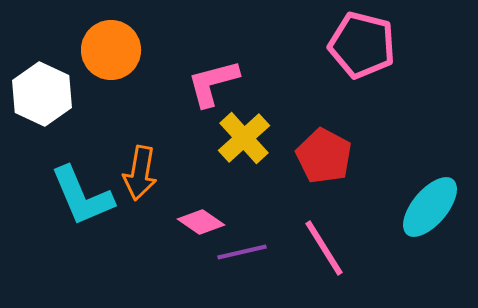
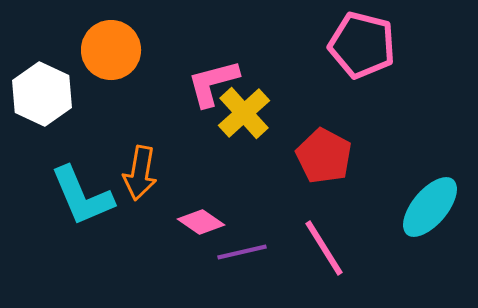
yellow cross: moved 25 px up
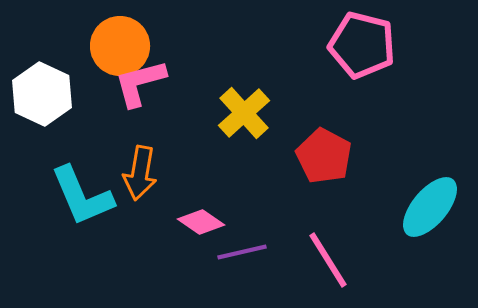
orange circle: moved 9 px right, 4 px up
pink L-shape: moved 73 px left
pink line: moved 4 px right, 12 px down
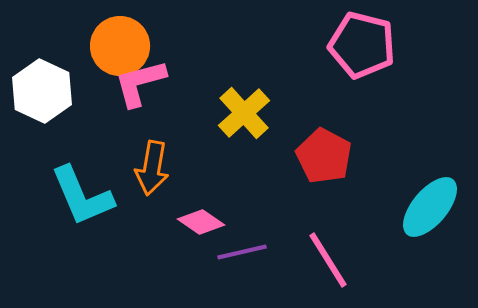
white hexagon: moved 3 px up
orange arrow: moved 12 px right, 5 px up
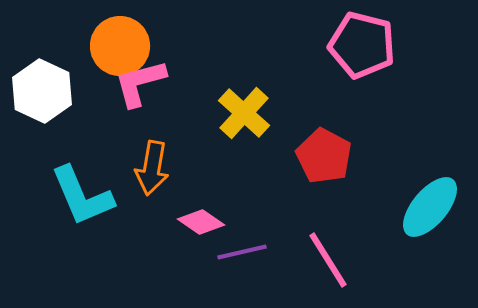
yellow cross: rotated 6 degrees counterclockwise
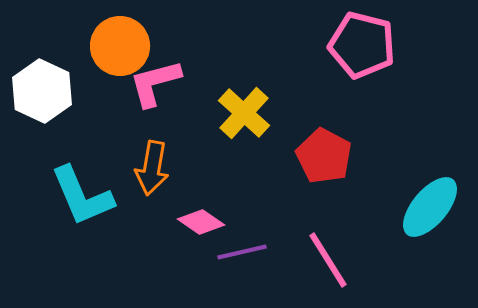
pink L-shape: moved 15 px right
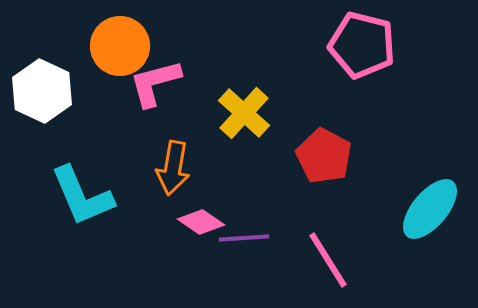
orange arrow: moved 21 px right
cyan ellipse: moved 2 px down
purple line: moved 2 px right, 14 px up; rotated 9 degrees clockwise
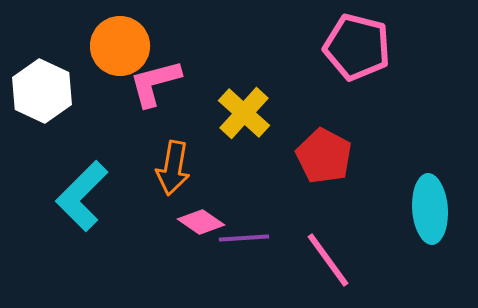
pink pentagon: moved 5 px left, 2 px down
cyan L-shape: rotated 68 degrees clockwise
cyan ellipse: rotated 44 degrees counterclockwise
pink line: rotated 4 degrees counterclockwise
